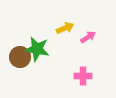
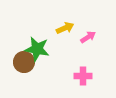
brown circle: moved 4 px right, 5 px down
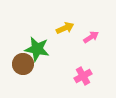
pink arrow: moved 3 px right
brown circle: moved 1 px left, 2 px down
pink cross: rotated 30 degrees counterclockwise
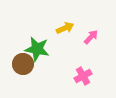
pink arrow: rotated 14 degrees counterclockwise
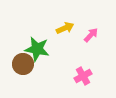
pink arrow: moved 2 px up
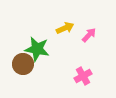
pink arrow: moved 2 px left
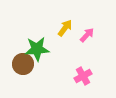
yellow arrow: rotated 30 degrees counterclockwise
pink arrow: moved 2 px left
green star: rotated 15 degrees counterclockwise
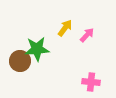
brown circle: moved 3 px left, 3 px up
pink cross: moved 8 px right, 6 px down; rotated 36 degrees clockwise
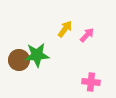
yellow arrow: moved 1 px down
green star: moved 6 px down
brown circle: moved 1 px left, 1 px up
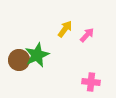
green star: rotated 20 degrees counterclockwise
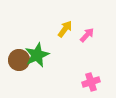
pink cross: rotated 24 degrees counterclockwise
